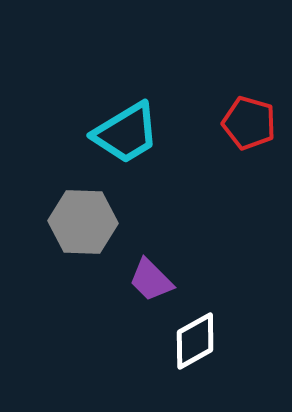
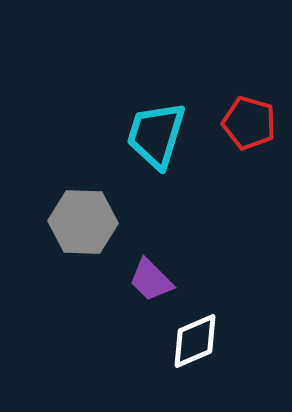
cyan trapezoid: moved 30 px right, 2 px down; rotated 138 degrees clockwise
white diamond: rotated 6 degrees clockwise
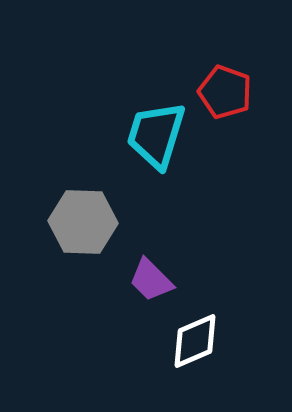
red pentagon: moved 24 px left, 31 px up; rotated 4 degrees clockwise
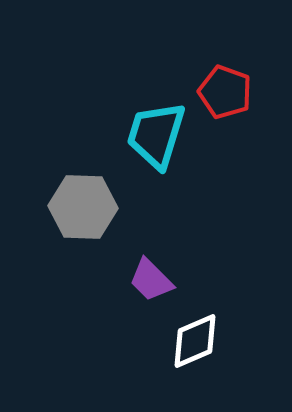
gray hexagon: moved 15 px up
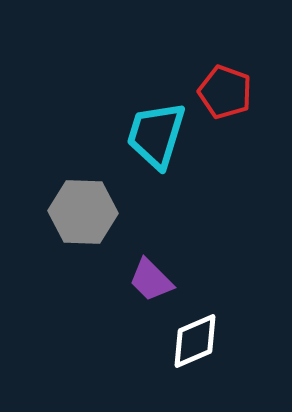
gray hexagon: moved 5 px down
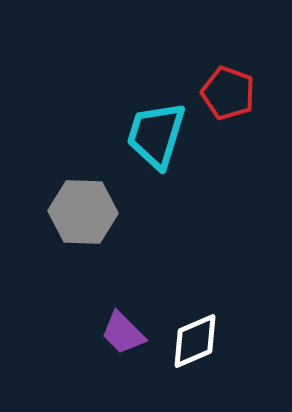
red pentagon: moved 3 px right, 1 px down
purple trapezoid: moved 28 px left, 53 px down
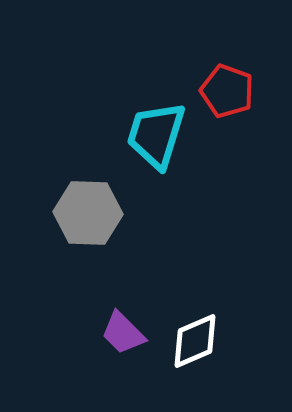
red pentagon: moved 1 px left, 2 px up
gray hexagon: moved 5 px right, 1 px down
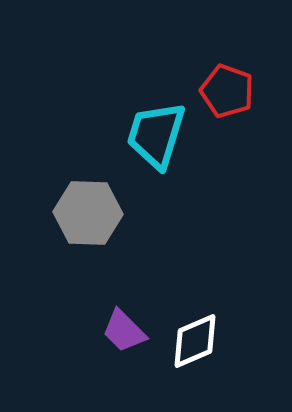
purple trapezoid: moved 1 px right, 2 px up
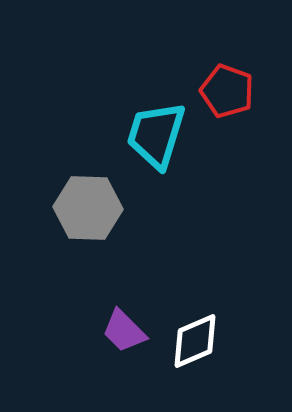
gray hexagon: moved 5 px up
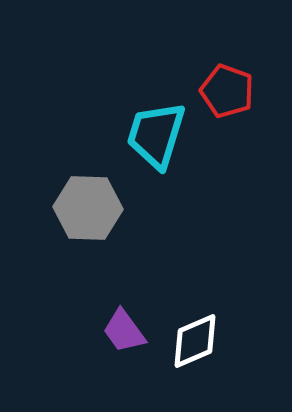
purple trapezoid: rotated 9 degrees clockwise
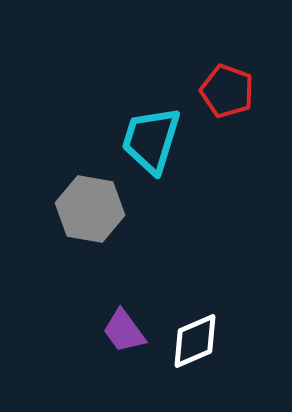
cyan trapezoid: moved 5 px left, 5 px down
gray hexagon: moved 2 px right, 1 px down; rotated 8 degrees clockwise
